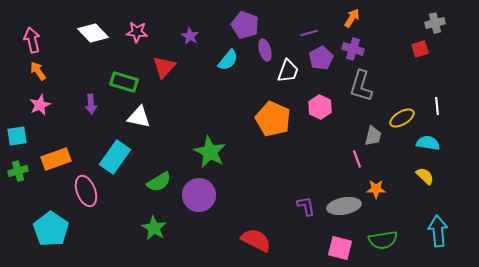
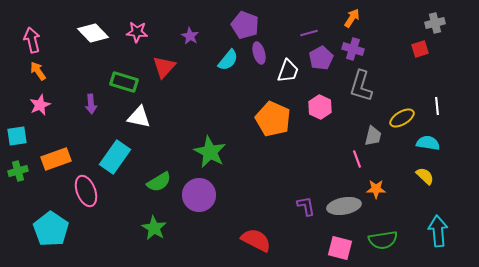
purple ellipse at (265, 50): moved 6 px left, 3 px down
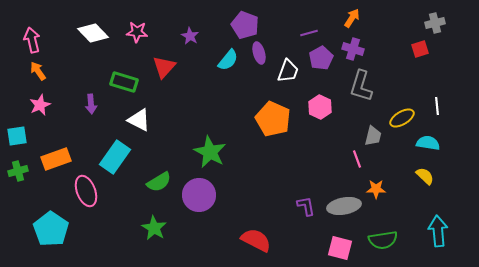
white triangle at (139, 117): moved 3 px down; rotated 15 degrees clockwise
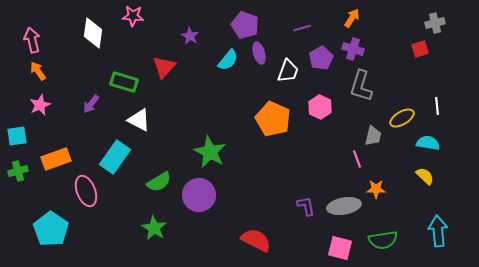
pink star at (137, 32): moved 4 px left, 16 px up
white diamond at (93, 33): rotated 52 degrees clockwise
purple line at (309, 33): moved 7 px left, 5 px up
purple arrow at (91, 104): rotated 42 degrees clockwise
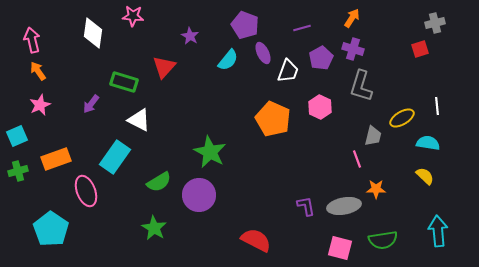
purple ellipse at (259, 53): moved 4 px right; rotated 10 degrees counterclockwise
cyan square at (17, 136): rotated 15 degrees counterclockwise
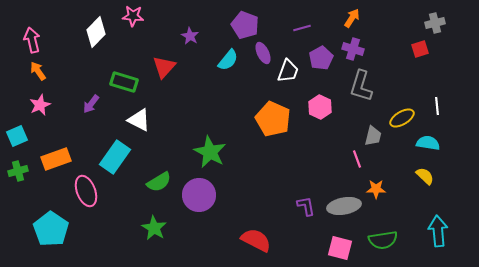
white diamond at (93, 33): moved 3 px right, 1 px up; rotated 36 degrees clockwise
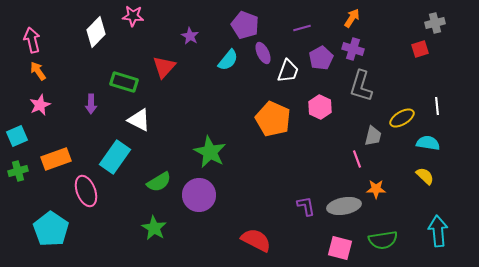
purple arrow at (91, 104): rotated 36 degrees counterclockwise
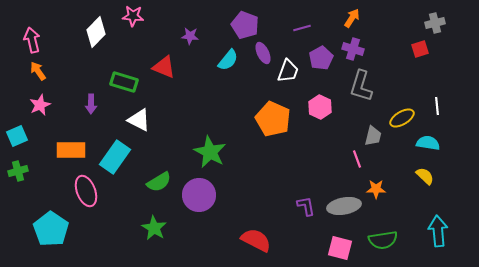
purple star at (190, 36): rotated 24 degrees counterclockwise
red triangle at (164, 67): rotated 50 degrees counterclockwise
orange rectangle at (56, 159): moved 15 px right, 9 px up; rotated 20 degrees clockwise
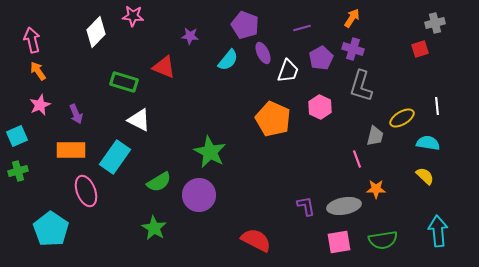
purple arrow at (91, 104): moved 15 px left, 10 px down; rotated 24 degrees counterclockwise
gray trapezoid at (373, 136): moved 2 px right
pink square at (340, 248): moved 1 px left, 6 px up; rotated 25 degrees counterclockwise
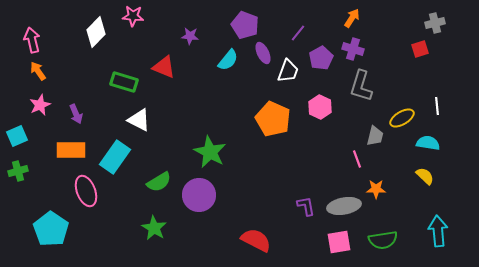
purple line at (302, 28): moved 4 px left, 5 px down; rotated 36 degrees counterclockwise
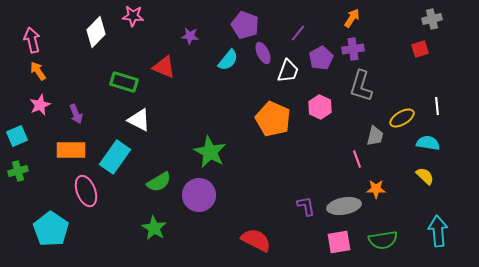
gray cross at (435, 23): moved 3 px left, 4 px up
purple cross at (353, 49): rotated 25 degrees counterclockwise
